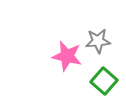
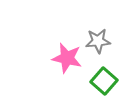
pink star: moved 2 px down
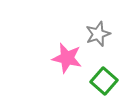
gray star: moved 7 px up; rotated 15 degrees counterclockwise
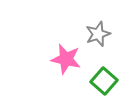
pink star: moved 1 px left, 1 px down
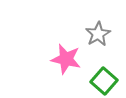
gray star: rotated 10 degrees counterclockwise
